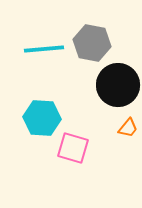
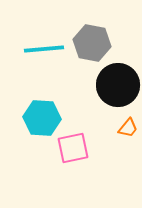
pink square: rotated 28 degrees counterclockwise
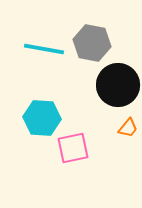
cyan line: rotated 15 degrees clockwise
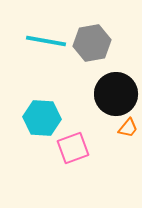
gray hexagon: rotated 21 degrees counterclockwise
cyan line: moved 2 px right, 8 px up
black circle: moved 2 px left, 9 px down
pink square: rotated 8 degrees counterclockwise
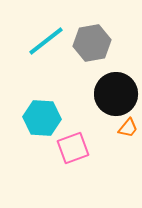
cyan line: rotated 48 degrees counterclockwise
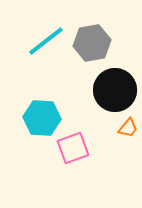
black circle: moved 1 px left, 4 px up
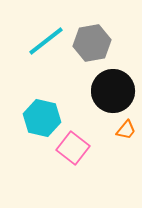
black circle: moved 2 px left, 1 px down
cyan hexagon: rotated 9 degrees clockwise
orange trapezoid: moved 2 px left, 2 px down
pink square: rotated 32 degrees counterclockwise
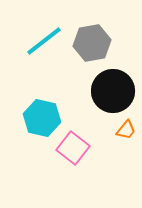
cyan line: moved 2 px left
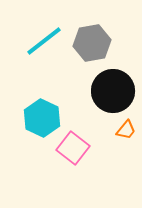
cyan hexagon: rotated 12 degrees clockwise
